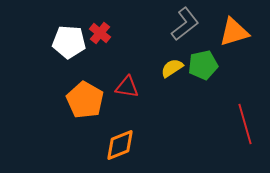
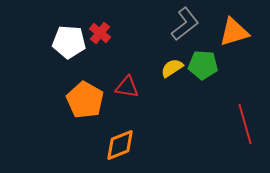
green pentagon: rotated 16 degrees clockwise
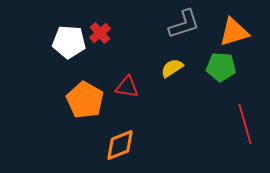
gray L-shape: moved 1 px left; rotated 20 degrees clockwise
red cross: rotated 10 degrees clockwise
green pentagon: moved 18 px right, 2 px down
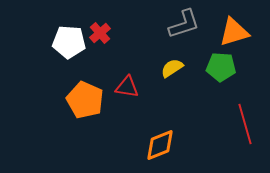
orange pentagon: rotated 6 degrees counterclockwise
orange diamond: moved 40 px right
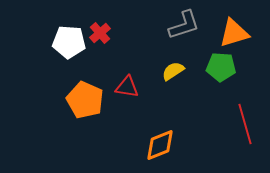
gray L-shape: moved 1 px down
orange triangle: moved 1 px down
yellow semicircle: moved 1 px right, 3 px down
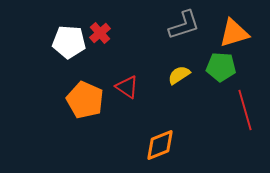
yellow semicircle: moved 6 px right, 4 px down
red triangle: rotated 25 degrees clockwise
red line: moved 14 px up
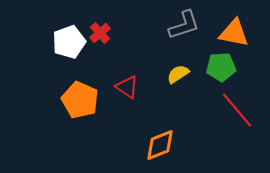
orange triangle: rotated 28 degrees clockwise
white pentagon: rotated 24 degrees counterclockwise
green pentagon: rotated 8 degrees counterclockwise
yellow semicircle: moved 1 px left, 1 px up
orange pentagon: moved 5 px left
red line: moved 8 px left; rotated 24 degrees counterclockwise
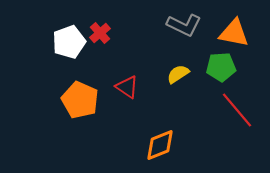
gray L-shape: rotated 44 degrees clockwise
